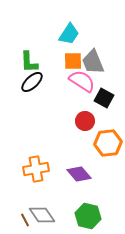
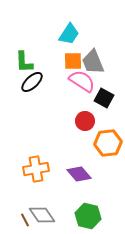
green L-shape: moved 5 px left
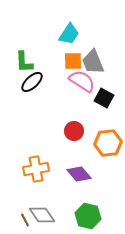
red circle: moved 11 px left, 10 px down
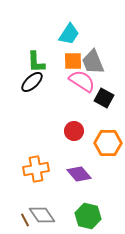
green L-shape: moved 12 px right
orange hexagon: rotated 8 degrees clockwise
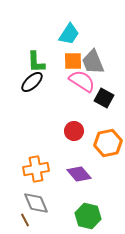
orange hexagon: rotated 12 degrees counterclockwise
gray diamond: moved 6 px left, 12 px up; rotated 12 degrees clockwise
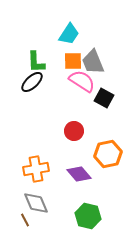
orange hexagon: moved 11 px down
